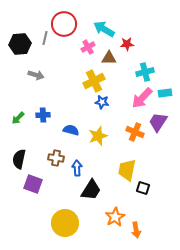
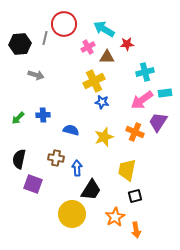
brown triangle: moved 2 px left, 1 px up
pink arrow: moved 2 px down; rotated 10 degrees clockwise
yellow star: moved 6 px right, 1 px down
black square: moved 8 px left, 8 px down; rotated 32 degrees counterclockwise
yellow circle: moved 7 px right, 9 px up
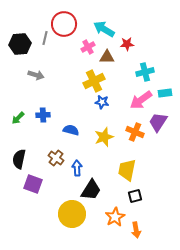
pink arrow: moved 1 px left
brown cross: rotated 28 degrees clockwise
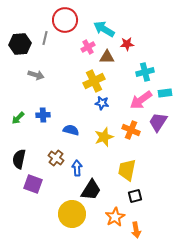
red circle: moved 1 px right, 4 px up
blue star: moved 1 px down
orange cross: moved 4 px left, 2 px up
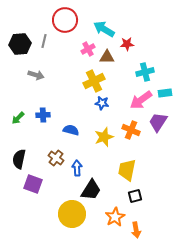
gray line: moved 1 px left, 3 px down
pink cross: moved 2 px down
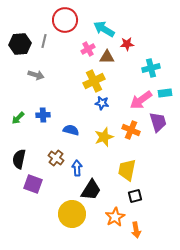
cyan cross: moved 6 px right, 4 px up
purple trapezoid: rotated 130 degrees clockwise
